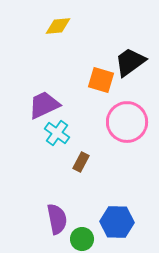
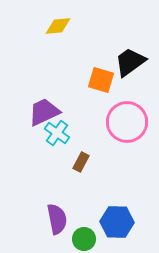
purple trapezoid: moved 7 px down
green circle: moved 2 px right
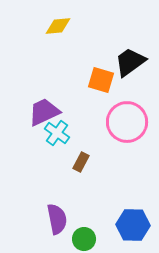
blue hexagon: moved 16 px right, 3 px down
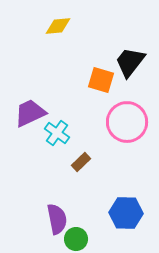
black trapezoid: rotated 16 degrees counterclockwise
purple trapezoid: moved 14 px left, 1 px down
brown rectangle: rotated 18 degrees clockwise
blue hexagon: moved 7 px left, 12 px up
green circle: moved 8 px left
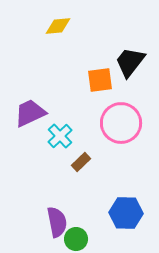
orange square: moved 1 px left; rotated 24 degrees counterclockwise
pink circle: moved 6 px left, 1 px down
cyan cross: moved 3 px right, 3 px down; rotated 10 degrees clockwise
purple semicircle: moved 3 px down
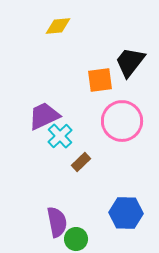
purple trapezoid: moved 14 px right, 3 px down
pink circle: moved 1 px right, 2 px up
